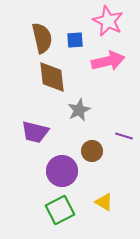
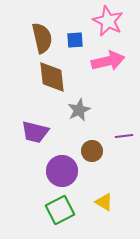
purple line: rotated 24 degrees counterclockwise
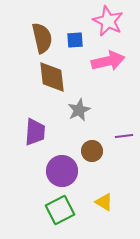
purple trapezoid: rotated 100 degrees counterclockwise
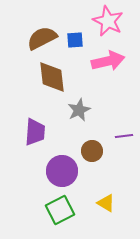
brown semicircle: rotated 104 degrees counterclockwise
yellow triangle: moved 2 px right, 1 px down
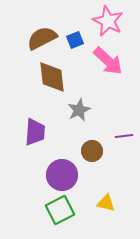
blue square: rotated 18 degrees counterclockwise
pink arrow: rotated 56 degrees clockwise
purple circle: moved 4 px down
yellow triangle: rotated 18 degrees counterclockwise
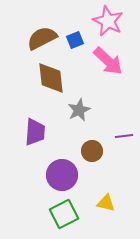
brown diamond: moved 1 px left, 1 px down
green square: moved 4 px right, 4 px down
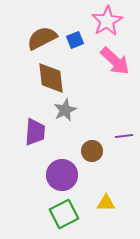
pink star: moved 1 px left; rotated 16 degrees clockwise
pink arrow: moved 7 px right
gray star: moved 14 px left
yellow triangle: rotated 12 degrees counterclockwise
